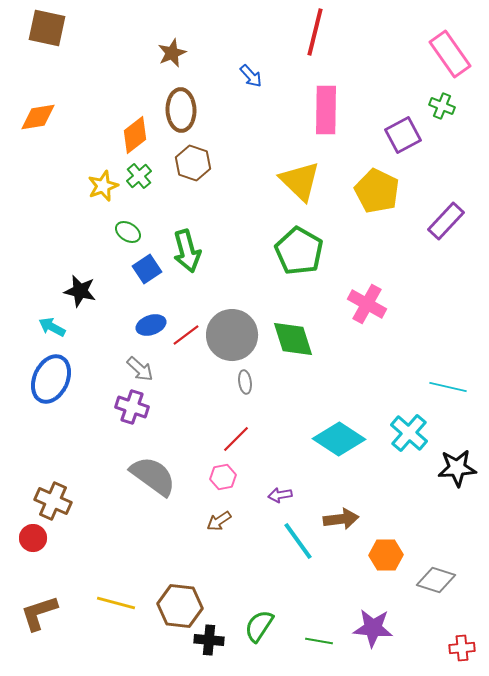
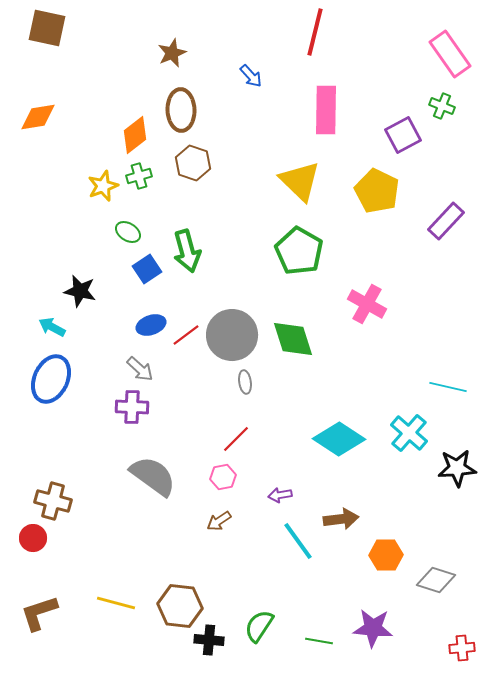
green cross at (139, 176): rotated 25 degrees clockwise
purple cross at (132, 407): rotated 16 degrees counterclockwise
brown cross at (53, 501): rotated 9 degrees counterclockwise
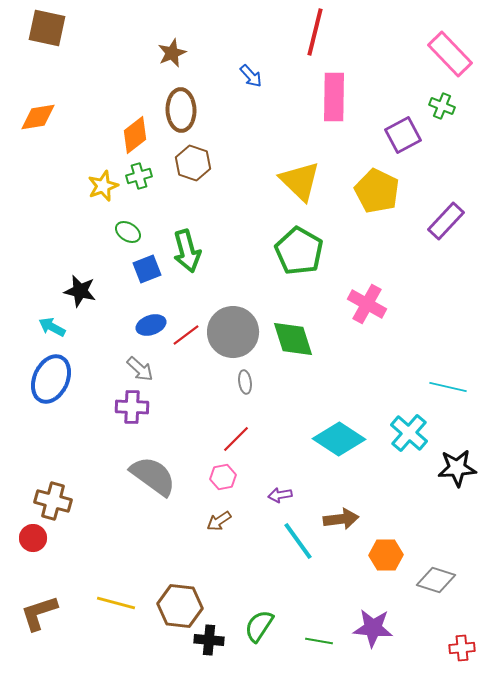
pink rectangle at (450, 54): rotated 9 degrees counterclockwise
pink rectangle at (326, 110): moved 8 px right, 13 px up
blue square at (147, 269): rotated 12 degrees clockwise
gray circle at (232, 335): moved 1 px right, 3 px up
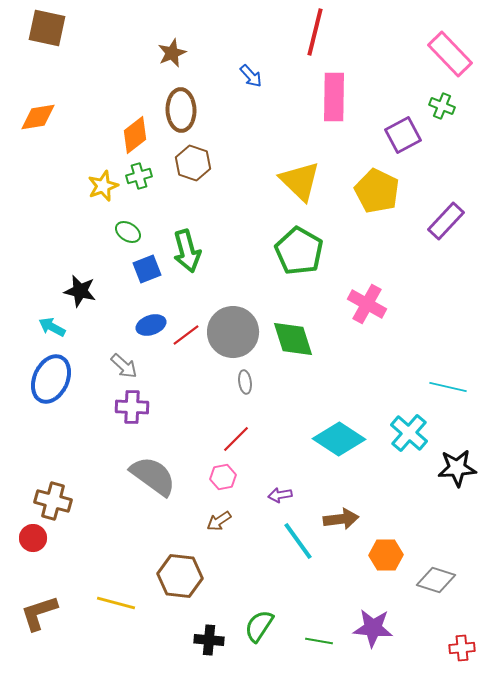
gray arrow at (140, 369): moved 16 px left, 3 px up
brown hexagon at (180, 606): moved 30 px up
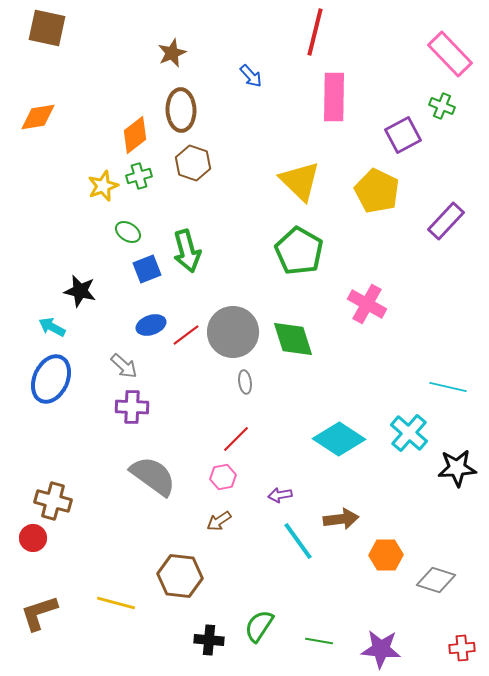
purple star at (373, 628): moved 8 px right, 21 px down
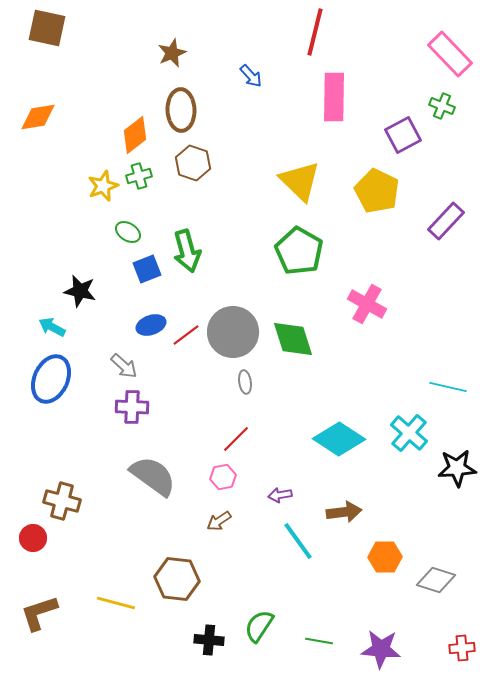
brown cross at (53, 501): moved 9 px right
brown arrow at (341, 519): moved 3 px right, 7 px up
orange hexagon at (386, 555): moved 1 px left, 2 px down
brown hexagon at (180, 576): moved 3 px left, 3 px down
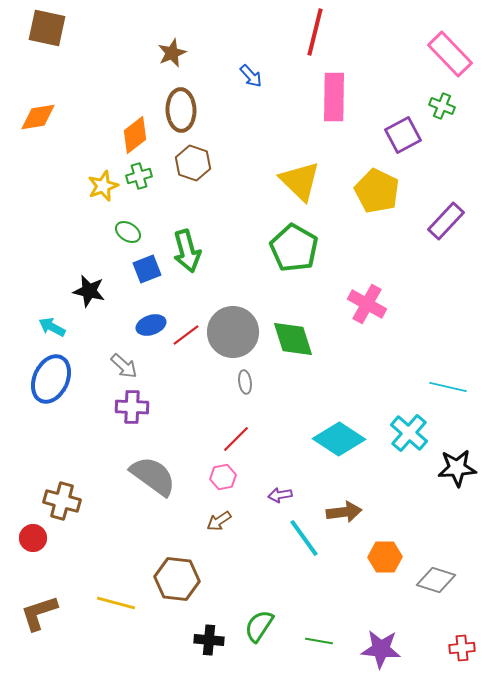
green pentagon at (299, 251): moved 5 px left, 3 px up
black star at (80, 291): moved 9 px right
cyan line at (298, 541): moved 6 px right, 3 px up
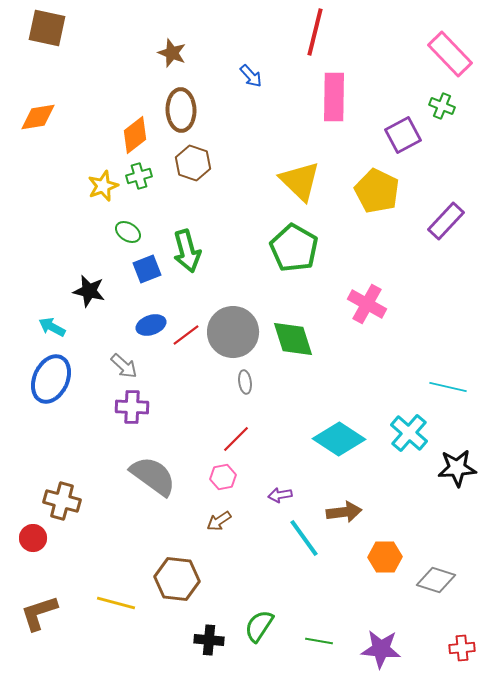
brown star at (172, 53): rotated 28 degrees counterclockwise
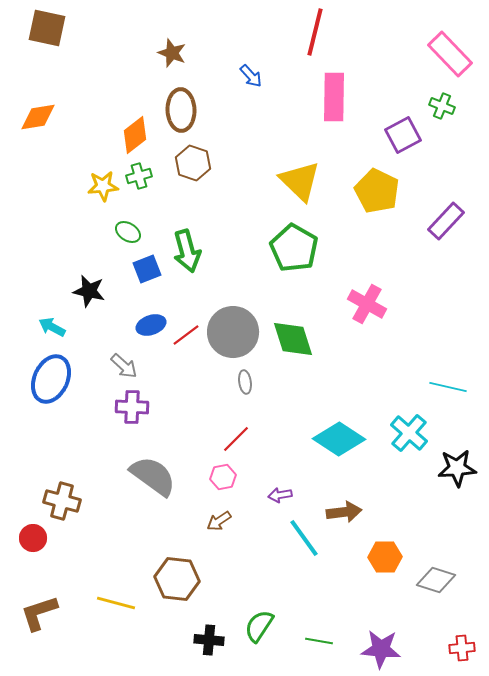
yellow star at (103, 186): rotated 16 degrees clockwise
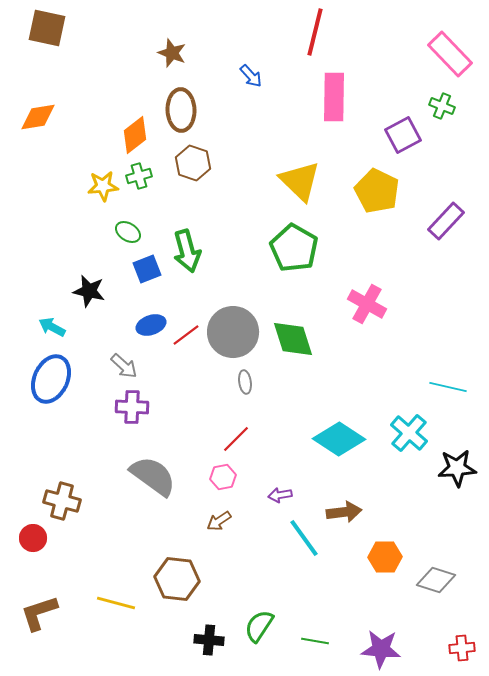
green line at (319, 641): moved 4 px left
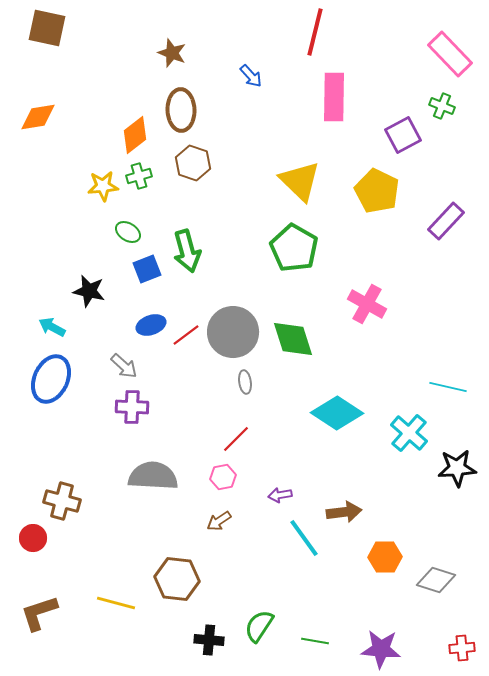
cyan diamond at (339, 439): moved 2 px left, 26 px up
gray semicircle at (153, 476): rotated 33 degrees counterclockwise
